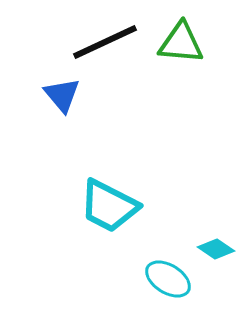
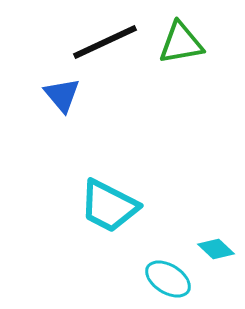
green triangle: rotated 15 degrees counterclockwise
cyan diamond: rotated 9 degrees clockwise
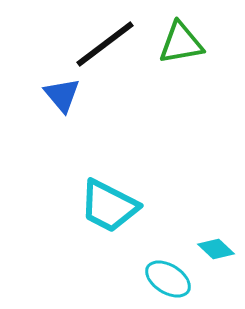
black line: moved 2 px down; rotated 12 degrees counterclockwise
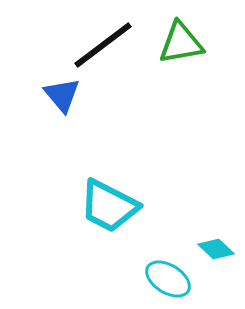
black line: moved 2 px left, 1 px down
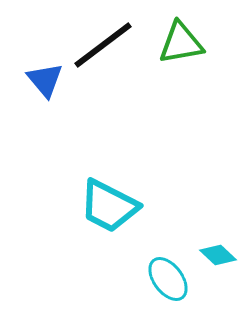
blue triangle: moved 17 px left, 15 px up
cyan diamond: moved 2 px right, 6 px down
cyan ellipse: rotated 21 degrees clockwise
